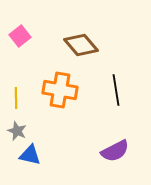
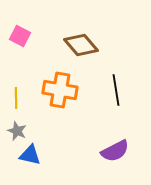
pink square: rotated 25 degrees counterclockwise
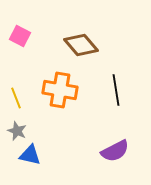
yellow line: rotated 20 degrees counterclockwise
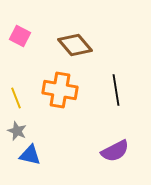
brown diamond: moved 6 px left
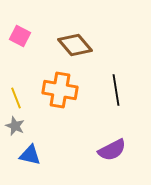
gray star: moved 2 px left, 5 px up
purple semicircle: moved 3 px left, 1 px up
